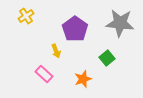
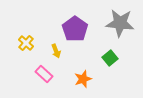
yellow cross: moved 27 px down; rotated 14 degrees counterclockwise
green square: moved 3 px right
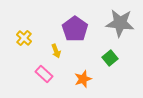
yellow cross: moved 2 px left, 5 px up
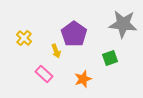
gray star: moved 3 px right, 1 px down
purple pentagon: moved 1 px left, 5 px down
green square: rotated 21 degrees clockwise
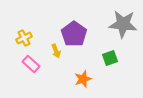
yellow cross: rotated 21 degrees clockwise
pink rectangle: moved 13 px left, 10 px up
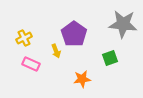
pink rectangle: rotated 18 degrees counterclockwise
orange star: moved 1 px left; rotated 12 degrees clockwise
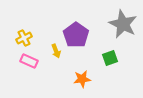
gray star: rotated 20 degrees clockwise
purple pentagon: moved 2 px right, 1 px down
pink rectangle: moved 2 px left, 3 px up
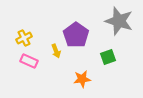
gray star: moved 4 px left, 3 px up; rotated 8 degrees counterclockwise
green square: moved 2 px left, 1 px up
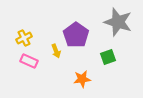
gray star: moved 1 px left, 1 px down
